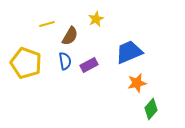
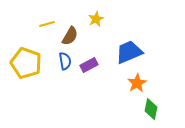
orange star: rotated 18 degrees counterclockwise
green diamond: rotated 30 degrees counterclockwise
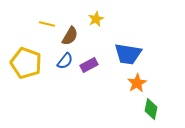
yellow line: rotated 28 degrees clockwise
blue trapezoid: moved 1 px left, 2 px down; rotated 148 degrees counterclockwise
blue semicircle: rotated 48 degrees clockwise
